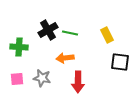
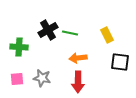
orange arrow: moved 13 px right
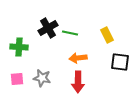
black cross: moved 2 px up
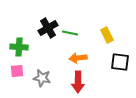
pink square: moved 8 px up
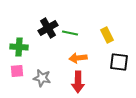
black square: moved 1 px left
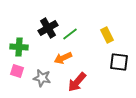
green line: moved 1 px down; rotated 49 degrees counterclockwise
orange arrow: moved 15 px left; rotated 18 degrees counterclockwise
pink square: rotated 24 degrees clockwise
red arrow: moved 1 px left; rotated 40 degrees clockwise
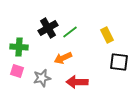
green line: moved 2 px up
gray star: rotated 24 degrees counterclockwise
red arrow: rotated 50 degrees clockwise
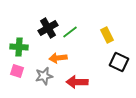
orange arrow: moved 5 px left; rotated 18 degrees clockwise
black square: rotated 18 degrees clockwise
gray star: moved 2 px right, 2 px up
